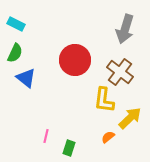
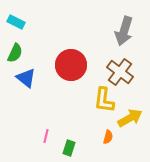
cyan rectangle: moved 2 px up
gray arrow: moved 1 px left, 2 px down
red circle: moved 4 px left, 5 px down
yellow arrow: rotated 15 degrees clockwise
orange semicircle: rotated 144 degrees clockwise
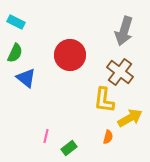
red circle: moved 1 px left, 10 px up
green rectangle: rotated 35 degrees clockwise
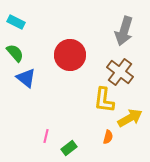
green semicircle: rotated 66 degrees counterclockwise
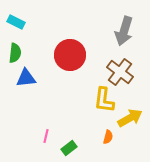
green semicircle: rotated 48 degrees clockwise
blue triangle: rotated 45 degrees counterclockwise
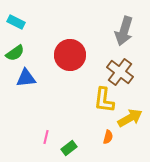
green semicircle: rotated 48 degrees clockwise
pink line: moved 1 px down
